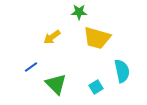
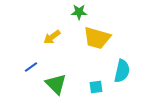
cyan semicircle: rotated 25 degrees clockwise
cyan square: rotated 24 degrees clockwise
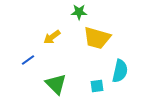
blue line: moved 3 px left, 7 px up
cyan semicircle: moved 2 px left
cyan square: moved 1 px right, 1 px up
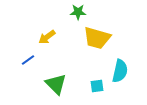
green star: moved 1 px left
yellow arrow: moved 5 px left
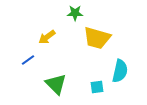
green star: moved 3 px left, 1 px down
cyan square: moved 1 px down
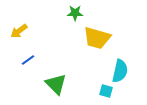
yellow arrow: moved 28 px left, 6 px up
cyan square: moved 9 px right, 4 px down; rotated 24 degrees clockwise
